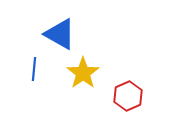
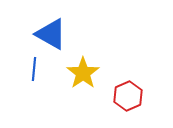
blue triangle: moved 9 px left
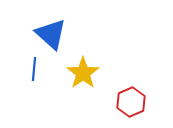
blue triangle: rotated 12 degrees clockwise
red hexagon: moved 3 px right, 6 px down
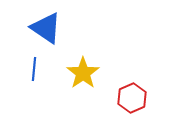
blue triangle: moved 5 px left, 6 px up; rotated 8 degrees counterclockwise
red hexagon: moved 1 px right, 4 px up
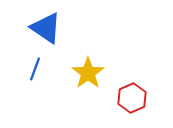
blue line: moved 1 px right; rotated 15 degrees clockwise
yellow star: moved 5 px right
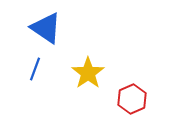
red hexagon: moved 1 px down
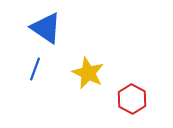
yellow star: rotated 12 degrees counterclockwise
red hexagon: rotated 8 degrees counterclockwise
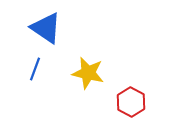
yellow star: rotated 12 degrees counterclockwise
red hexagon: moved 1 px left, 3 px down
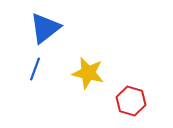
blue triangle: moved 1 px left; rotated 48 degrees clockwise
red hexagon: moved 1 px up; rotated 12 degrees counterclockwise
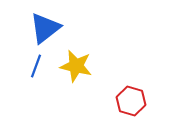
blue line: moved 1 px right, 3 px up
yellow star: moved 12 px left, 7 px up
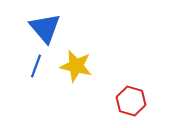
blue triangle: rotated 32 degrees counterclockwise
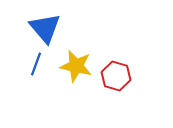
blue line: moved 2 px up
red hexagon: moved 15 px left, 25 px up
